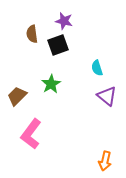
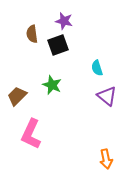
green star: moved 1 px right, 1 px down; rotated 18 degrees counterclockwise
pink L-shape: rotated 12 degrees counterclockwise
orange arrow: moved 1 px right, 2 px up; rotated 24 degrees counterclockwise
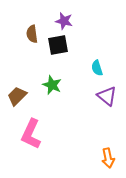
black square: rotated 10 degrees clockwise
orange arrow: moved 2 px right, 1 px up
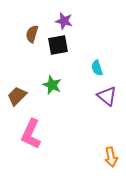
brown semicircle: rotated 24 degrees clockwise
orange arrow: moved 3 px right, 1 px up
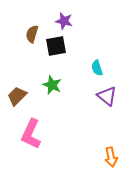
black square: moved 2 px left, 1 px down
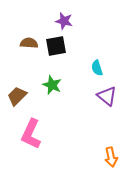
brown semicircle: moved 3 px left, 9 px down; rotated 78 degrees clockwise
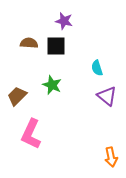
black square: rotated 10 degrees clockwise
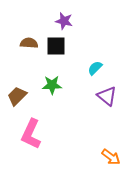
cyan semicircle: moved 2 px left; rotated 63 degrees clockwise
green star: rotated 24 degrees counterclockwise
orange arrow: rotated 42 degrees counterclockwise
